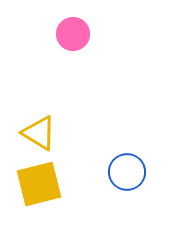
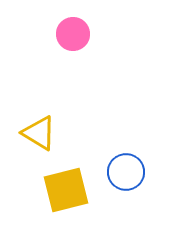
blue circle: moved 1 px left
yellow square: moved 27 px right, 6 px down
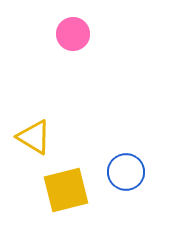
yellow triangle: moved 5 px left, 4 px down
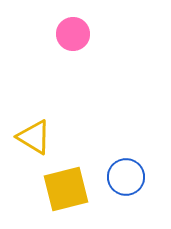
blue circle: moved 5 px down
yellow square: moved 1 px up
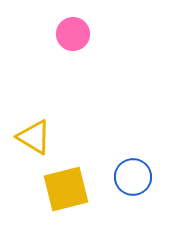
blue circle: moved 7 px right
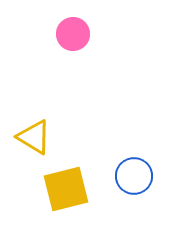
blue circle: moved 1 px right, 1 px up
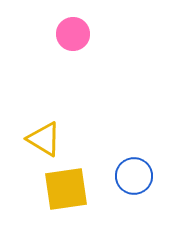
yellow triangle: moved 10 px right, 2 px down
yellow square: rotated 6 degrees clockwise
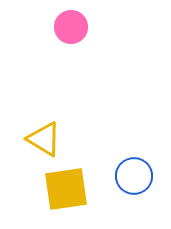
pink circle: moved 2 px left, 7 px up
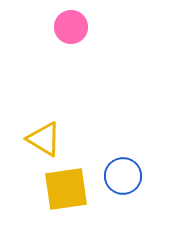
blue circle: moved 11 px left
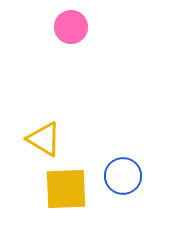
yellow square: rotated 6 degrees clockwise
